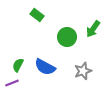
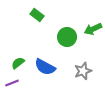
green arrow: rotated 30 degrees clockwise
green semicircle: moved 2 px up; rotated 24 degrees clockwise
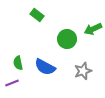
green circle: moved 2 px down
green semicircle: rotated 64 degrees counterclockwise
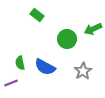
green semicircle: moved 2 px right
gray star: rotated 12 degrees counterclockwise
purple line: moved 1 px left
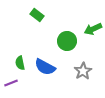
green circle: moved 2 px down
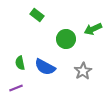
green circle: moved 1 px left, 2 px up
purple line: moved 5 px right, 5 px down
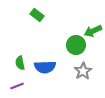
green arrow: moved 2 px down
green circle: moved 10 px right, 6 px down
blue semicircle: rotated 30 degrees counterclockwise
purple line: moved 1 px right, 2 px up
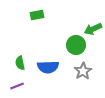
green rectangle: rotated 48 degrees counterclockwise
green arrow: moved 2 px up
blue semicircle: moved 3 px right
